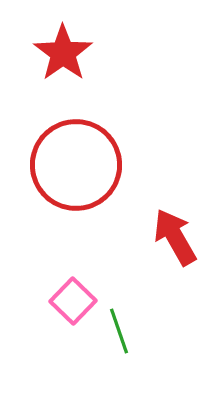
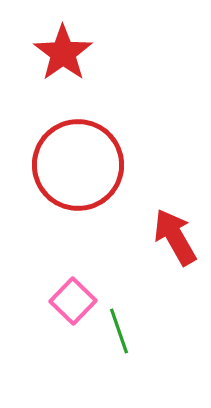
red circle: moved 2 px right
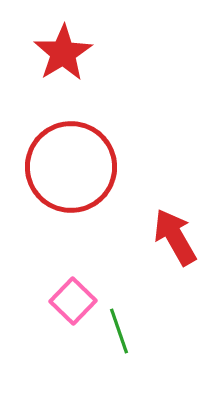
red star: rotated 4 degrees clockwise
red circle: moved 7 px left, 2 px down
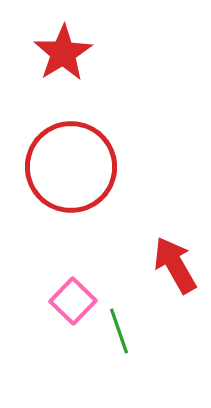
red arrow: moved 28 px down
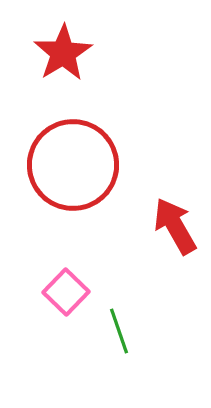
red circle: moved 2 px right, 2 px up
red arrow: moved 39 px up
pink square: moved 7 px left, 9 px up
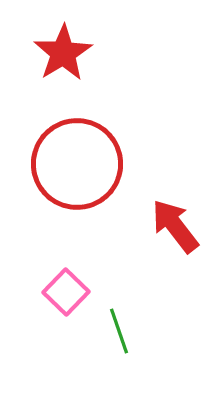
red circle: moved 4 px right, 1 px up
red arrow: rotated 8 degrees counterclockwise
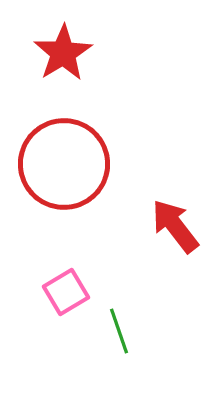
red circle: moved 13 px left
pink square: rotated 15 degrees clockwise
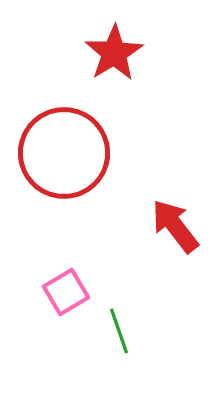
red star: moved 51 px right
red circle: moved 11 px up
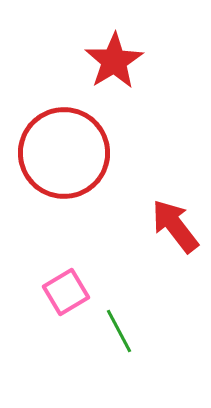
red star: moved 8 px down
green line: rotated 9 degrees counterclockwise
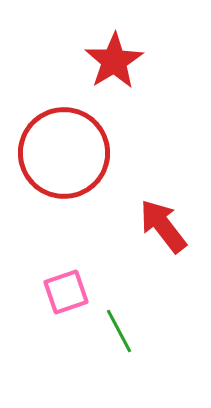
red arrow: moved 12 px left
pink square: rotated 12 degrees clockwise
